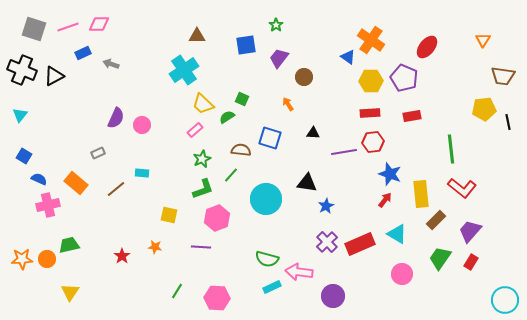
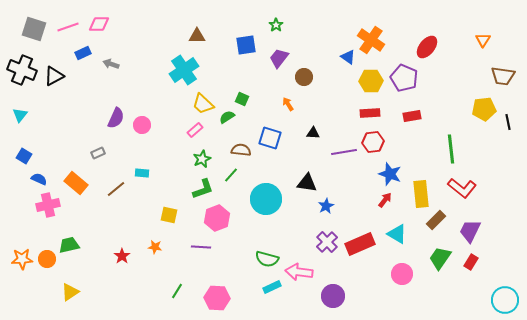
purple trapezoid at (470, 231): rotated 15 degrees counterclockwise
yellow triangle at (70, 292): rotated 24 degrees clockwise
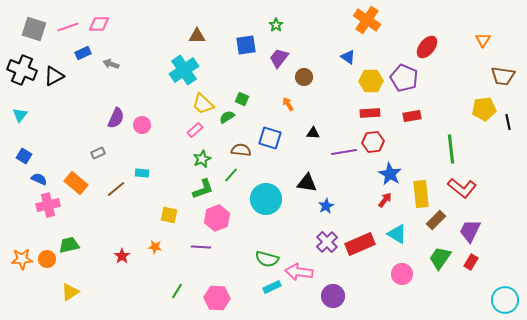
orange cross at (371, 40): moved 4 px left, 20 px up
blue star at (390, 174): rotated 10 degrees clockwise
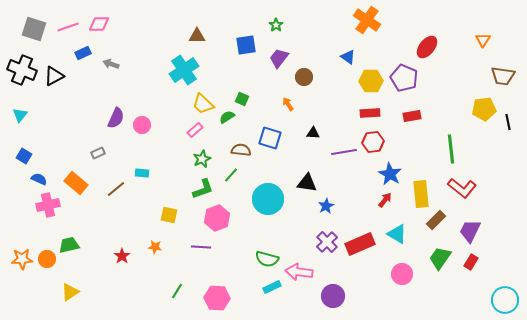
cyan circle at (266, 199): moved 2 px right
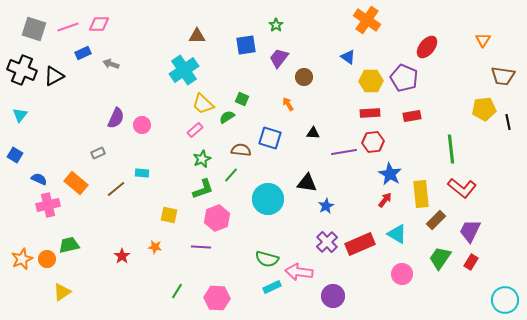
blue square at (24, 156): moved 9 px left, 1 px up
orange star at (22, 259): rotated 20 degrees counterclockwise
yellow triangle at (70, 292): moved 8 px left
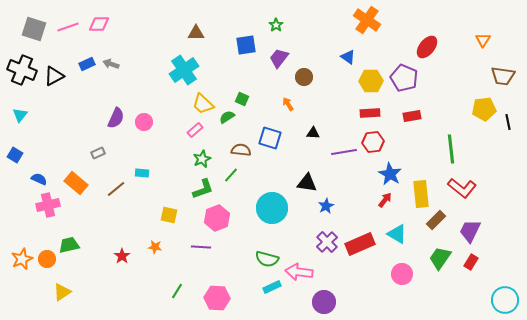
brown triangle at (197, 36): moved 1 px left, 3 px up
blue rectangle at (83, 53): moved 4 px right, 11 px down
pink circle at (142, 125): moved 2 px right, 3 px up
cyan circle at (268, 199): moved 4 px right, 9 px down
purple circle at (333, 296): moved 9 px left, 6 px down
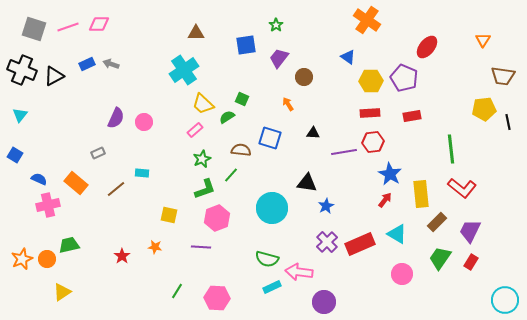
green L-shape at (203, 189): moved 2 px right
brown rectangle at (436, 220): moved 1 px right, 2 px down
